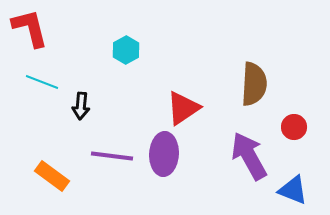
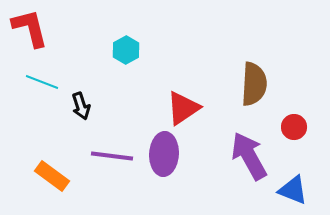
black arrow: rotated 24 degrees counterclockwise
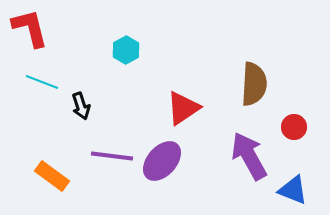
purple ellipse: moved 2 px left, 7 px down; rotated 39 degrees clockwise
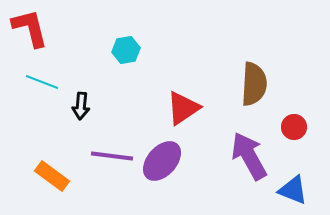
cyan hexagon: rotated 20 degrees clockwise
black arrow: rotated 24 degrees clockwise
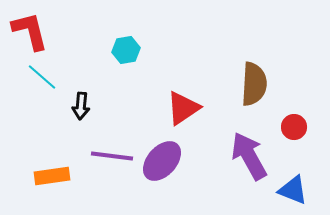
red L-shape: moved 3 px down
cyan line: moved 5 px up; rotated 20 degrees clockwise
orange rectangle: rotated 44 degrees counterclockwise
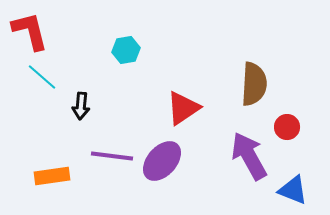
red circle: moved 7 px left
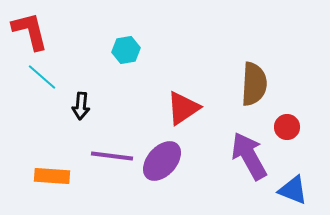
orange rectangle: rotated 12 degrees clockwise
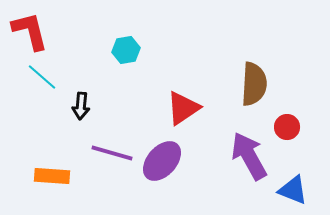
purple line: moved 3 px up; rotated 9 degrees clockwise
